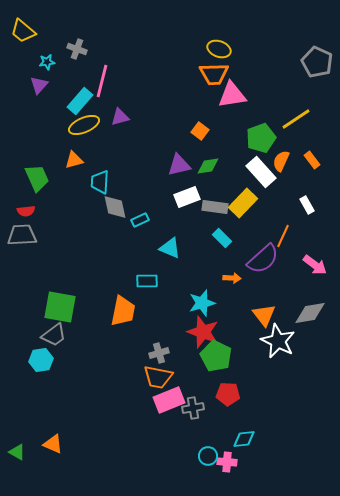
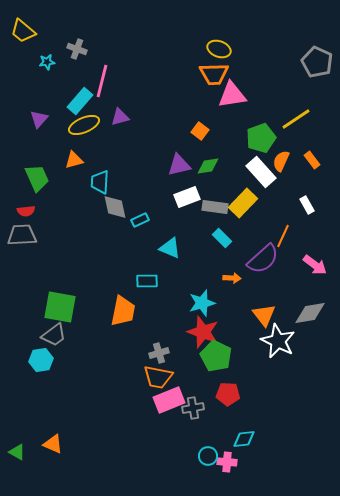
purple triangle at (39, 85): moved 34 px down
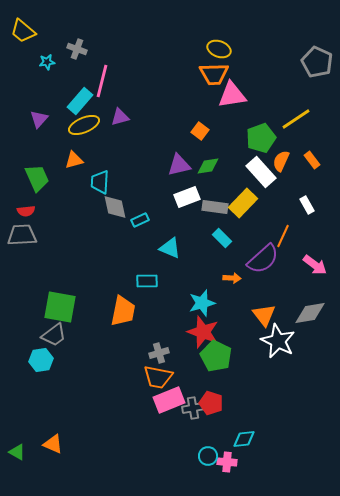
red pentagon at (228, 394): moved 17 px left, 9 px down; rotated 15 degrees clockwise
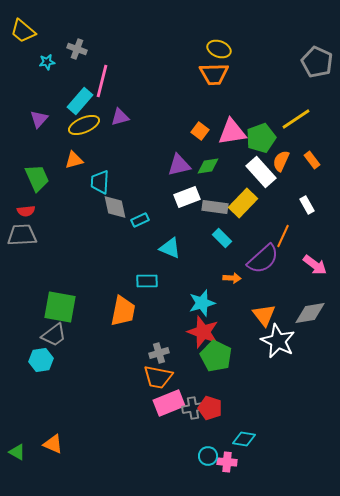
pink triangle at (232, 95): moved 37 px down
pink rectangle at (169, 400): moved 3 px down
red pentagon at (211, 403): moved 1 px left, 5 px down
cyan diamond at (244, 439): rotated 15 degrees clockwise
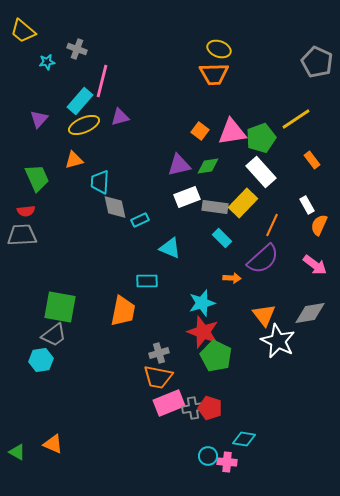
orange semicircle at (281, 161): moved 38 px right, 64 px down
orange line at (283, 236): moved 11 px left, 11 px up
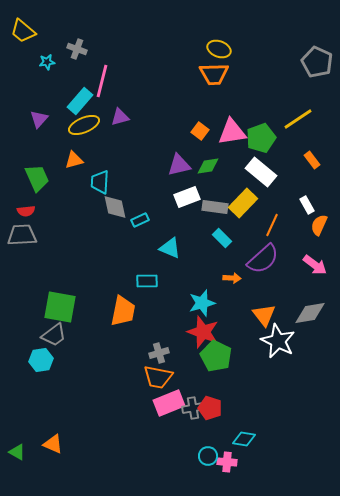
yellow line at (296, 119): moved 2 px right
white rectangle at (261, 172): rotated 8 degrees counterclockwise
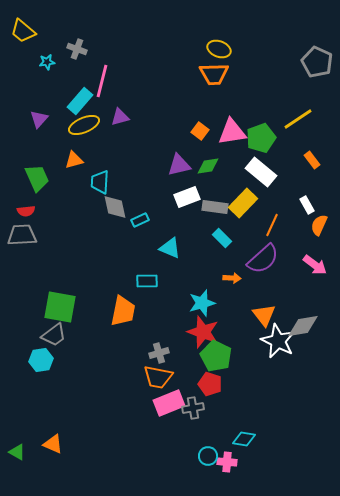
gray diamond at (310, 313): moved 7 px left, 13 px down
red pentagon at (210, 408): moved 24 px up
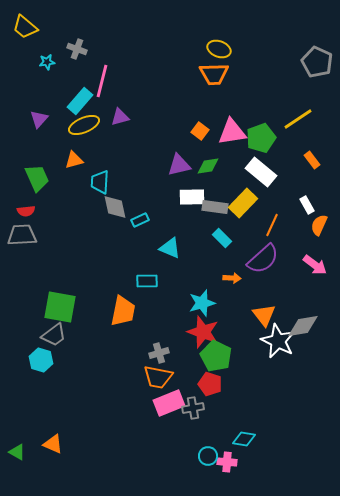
yellow trapezoid at (23, 31): moved 2 px right, 4 px up
white rectangle at (187, 197): moved 5 px right; rotated 20 degrees clockwise
cyan hexagon at (41, 360): rotated 25 degrees clockwise
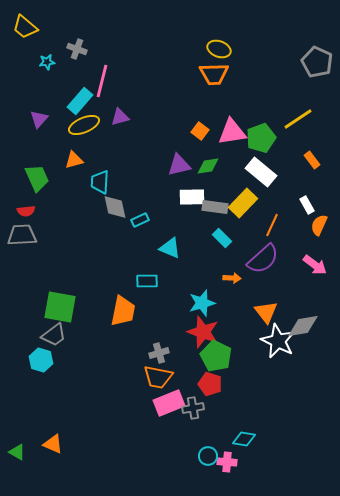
orange triangle at (264, 315): moved 2 px right, 3 px up
